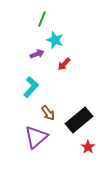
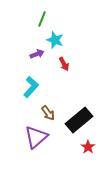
red arrow: rotated 72 degrees counterclockwise
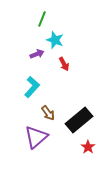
cyan L-shape: moved 1 px right
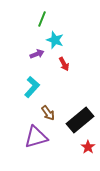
black rectangle: moved 1 px right
purple triangle: rotated 25 degrees clockwise
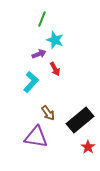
purple arrow: moved 2 px right
red arrow: moved 9 px left, 5 px down
cyan L-shape: moved 1 px left, 5 px up
purple triangle: rotated 25 degrees clockwise
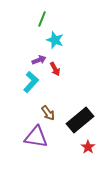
purple arrow: moved 6 px down
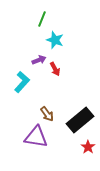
cyan L-shape: moved 9 px left
brown arrow: moved 1 px left, 1 px down
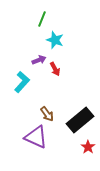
purple triangle: rotated 15 degrees clockwise
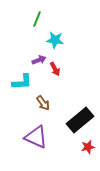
green line: moved 5 px left
cyan star: rotated 12 degrees counterclockwise
cyan L-shape: rotated 45 degrees clockwise
brown arrow: moved 4 px left, 11 px up
red star: rotated 24 degrees clockwise
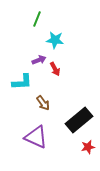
black rectangle: moved 1 px left
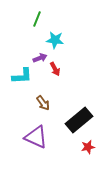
purple arrow: moved 1 px right, 2 px up
cyan L-shape: moved 6 px up
